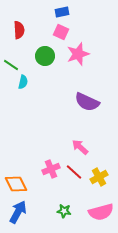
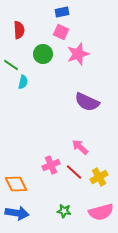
green circle: moved 2 px left, 2 px up
pink cross: moved 4 px up
blue arrow: moved 1 px left, 1 px down; rotated 70 degrees clockwise
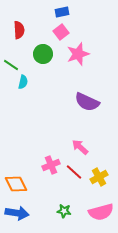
pink square: rotated 28 degrees clockwise
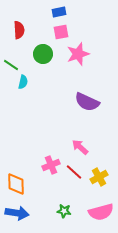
blue rectangle: moved 3 px left
pink square: rotated 28 degrees clockwise
orange diamond: rotated 25 degrees clockwise
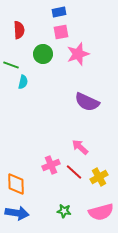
green line: rotated 14 degrees counterclockwise
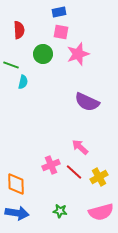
pink square: rotated 21 degrees clockwise
green star: moved 4 px left
